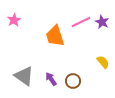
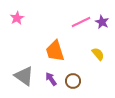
pink star: moved 3 px right, 2 px up
orange trapezoid: moved 15 px down
yellow semicircle: moved 5 px left, 8 px up
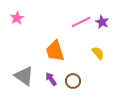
yellow semicircle: moved 1 px up
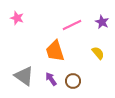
pink star: rotated 24 degrees counterclockwise
pink line: moved 9 px left, 3 px down
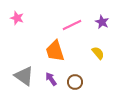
brown circle: moved 2 px right, 1 px down
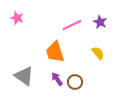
purple star: moved 2 px left
orange trapezoid: moved 1 px down
purple arrow: moved 6 px right
